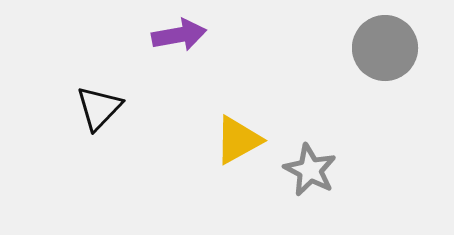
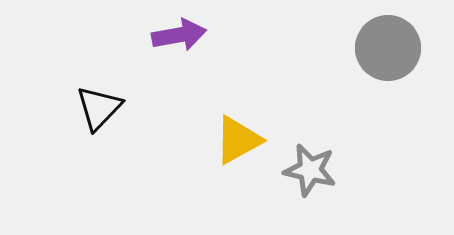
gray circle: moved 3 px right
gray star: rotated 14 degrees counterclockwise
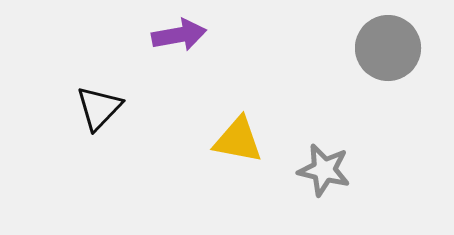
yellow triangle: rotated 40 degrees clockwise
gray star: moved 14 px right
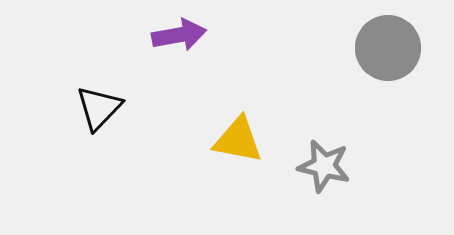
gray star: moved 4 px up
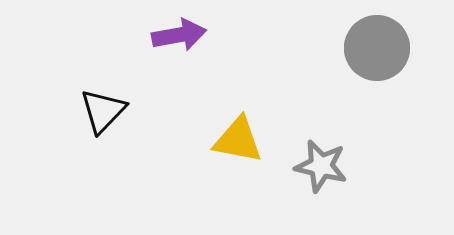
gray circle: moved 11 px left
black triangle: moved 4 px right, 3 px down
gray star: moved 3 px left
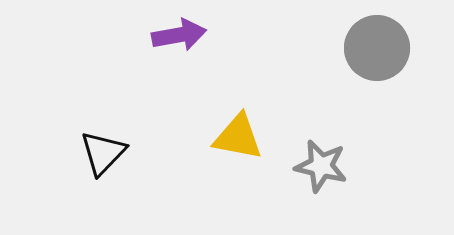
black triangle: moved 42 px down
yellow triangle: moved 3 px up
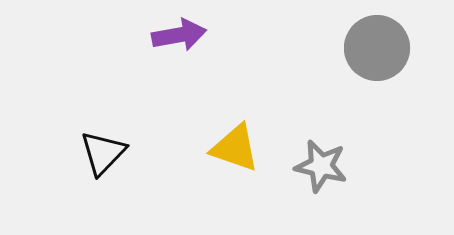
yellow triangle: moved 3 px left, 11 px down; rotated 8 degrees clockwise
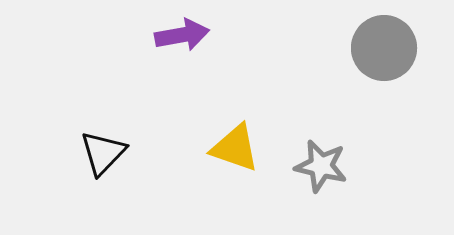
purple arrow: moved 3 px right
gray circle: moved 7 px right
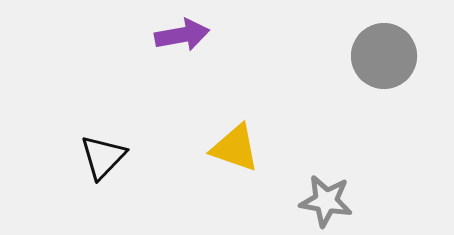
gray circle: moved 8 px down
black triangle: moved 4 px down
gray star: moved 5 px right, 35 px down; rotated 4 degrees counterclockwise
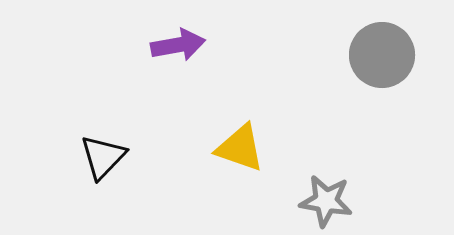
purple arrow: moved 4 px left, 10 px down
gray circle: moved 2 px left, 1 px up
yellow triangle: moved 5 px right
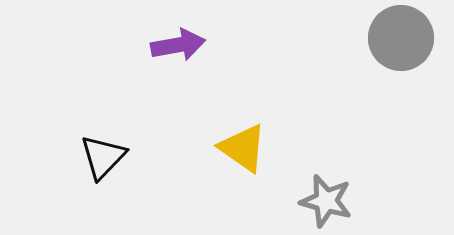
gray circle: moved 19 px right, 17 px up
yellow triangle: moved 3 px right; rotated 16 degrees clockwise
gray star: rotated 6 degrees clockwise
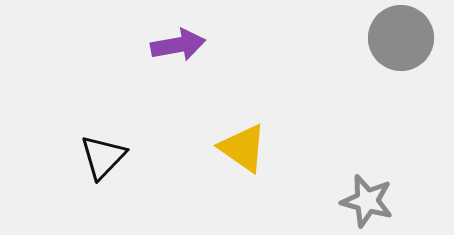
gray star: moved 41 px right
